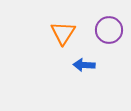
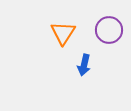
blue arrow: rotated 80 degrees counterclockwise
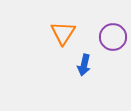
purple circle: moved 4 px right, 7 px down
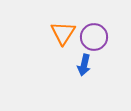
purple circle: moved 19 px left
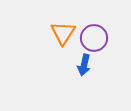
purple circle: moved 1 px down
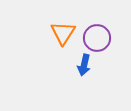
purple circle: moved 3 px right
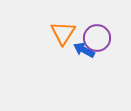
blue arrow: moved 15 px up; rotated 105 degrees clockwise
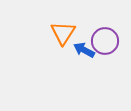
purple circle: moved 8 px right, 3 px down
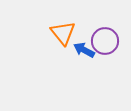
orange triangle: rotated 12 degrees counterclockwise
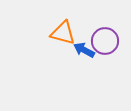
orange triangle: rotated 36 degrees counterclockwise
